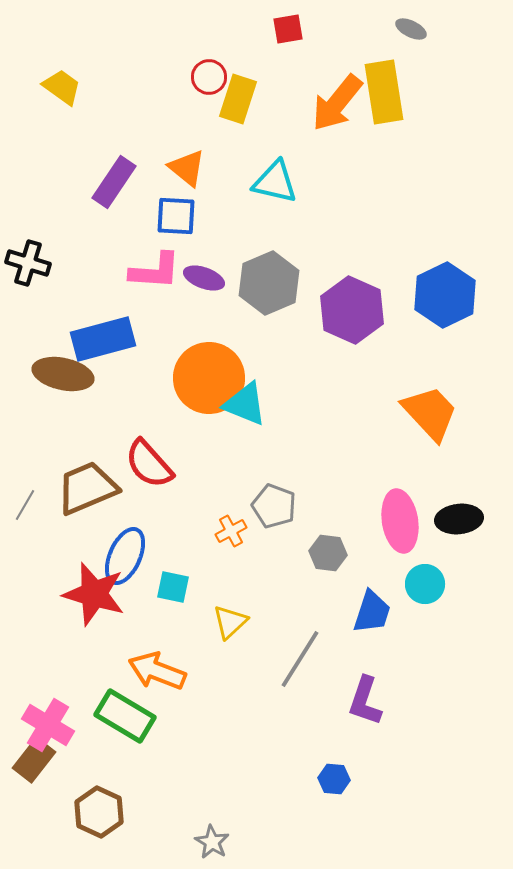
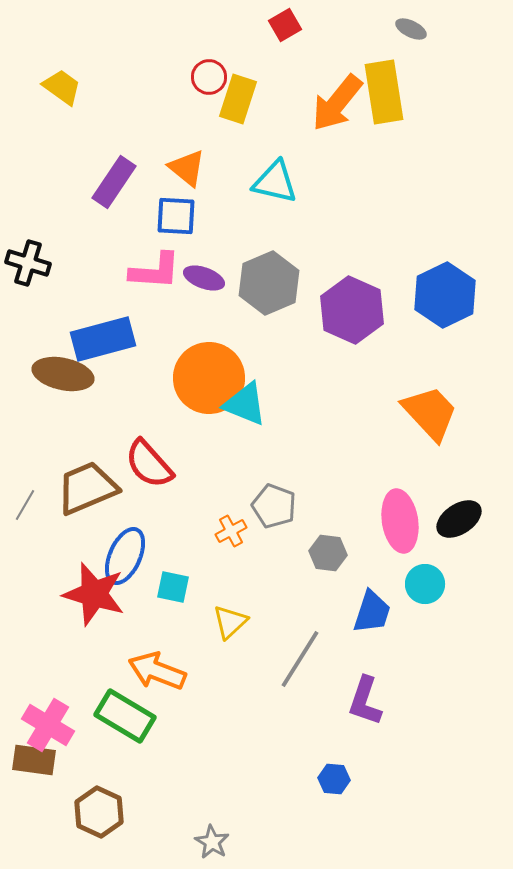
red square at (288, 29): moved 3 px left, 4 px up; rotated 20 degrees counterclockwise
black ellipse at (459, 519): rotated 27 degrees counterclockwise
brown rectangle at (34, 760): rotated 60 degrees clockwise
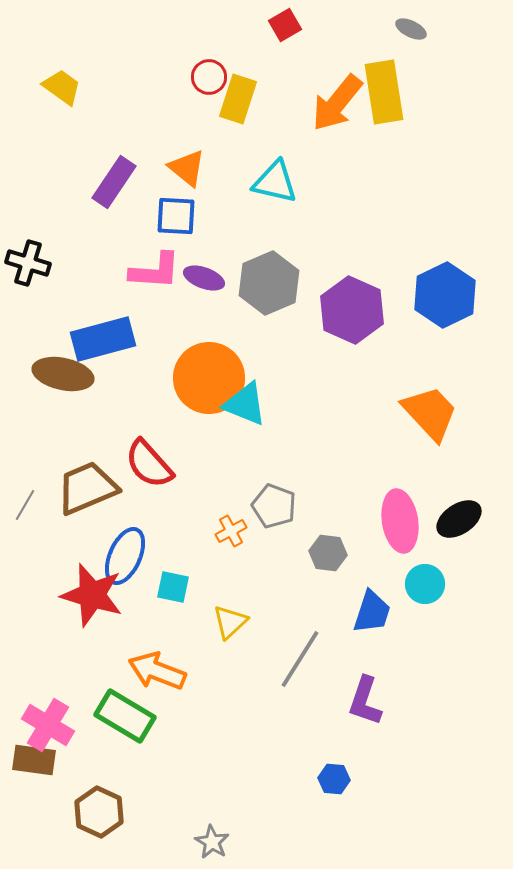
red star at (94, 594): moved 2 px left, 1 px down
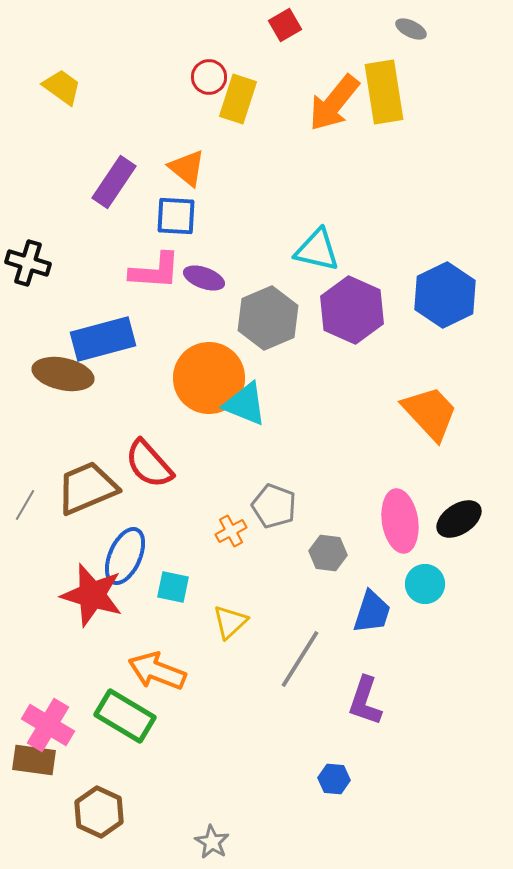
orange arrow at (337, 103): moved 3 px left
cyan triangle at (275, 182): moved 42 px right, 68 px down
gray hexagon at (269, 283): moved 1 px left, 35 px down
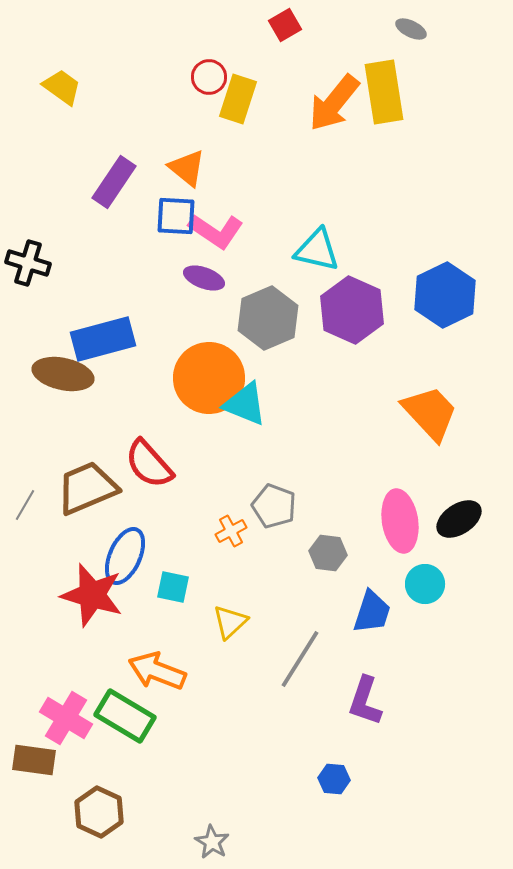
pink L-shape at (155, 271): moved 61 px right, 40 px up; rotated 30 degrees clockwise
pink cross at (48, 725): moved 18 px right, 7 px up
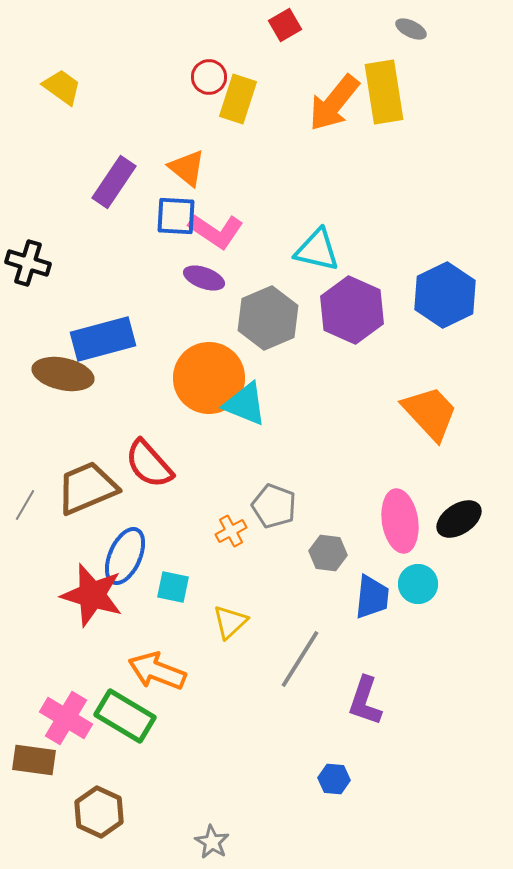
cyan circle at (425, 584): moved 7 px left
blue trapezoid at (372, 612): moved 15 px up; rotated 12 degrees counterclockwise
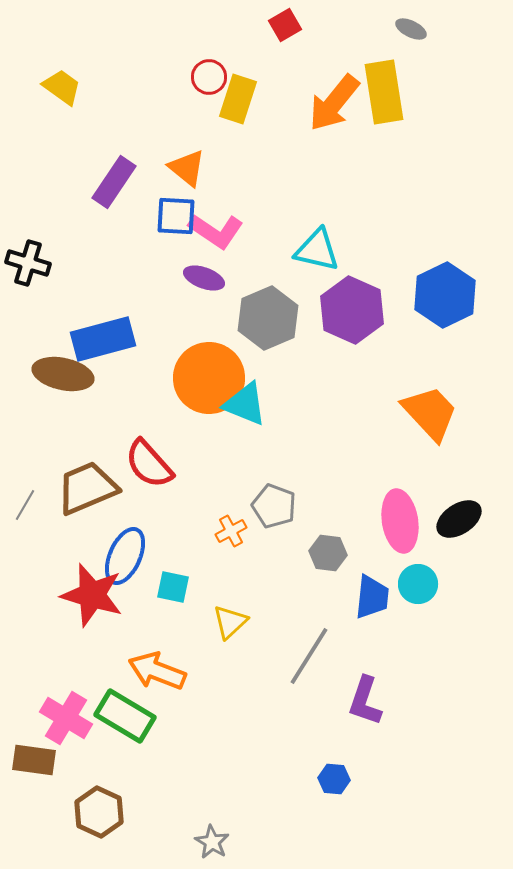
gray line at (300, 659): moved 9 px right, 3 px up
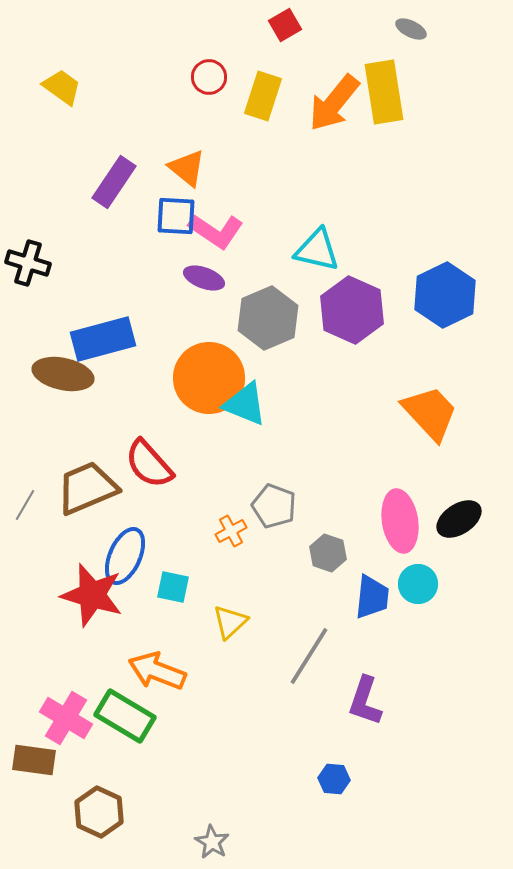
yellow rectangle at (238, 99): moved 25 px right, 3 px up
gray hexagon at (328, 553): rotated 12 degrees clockwise
